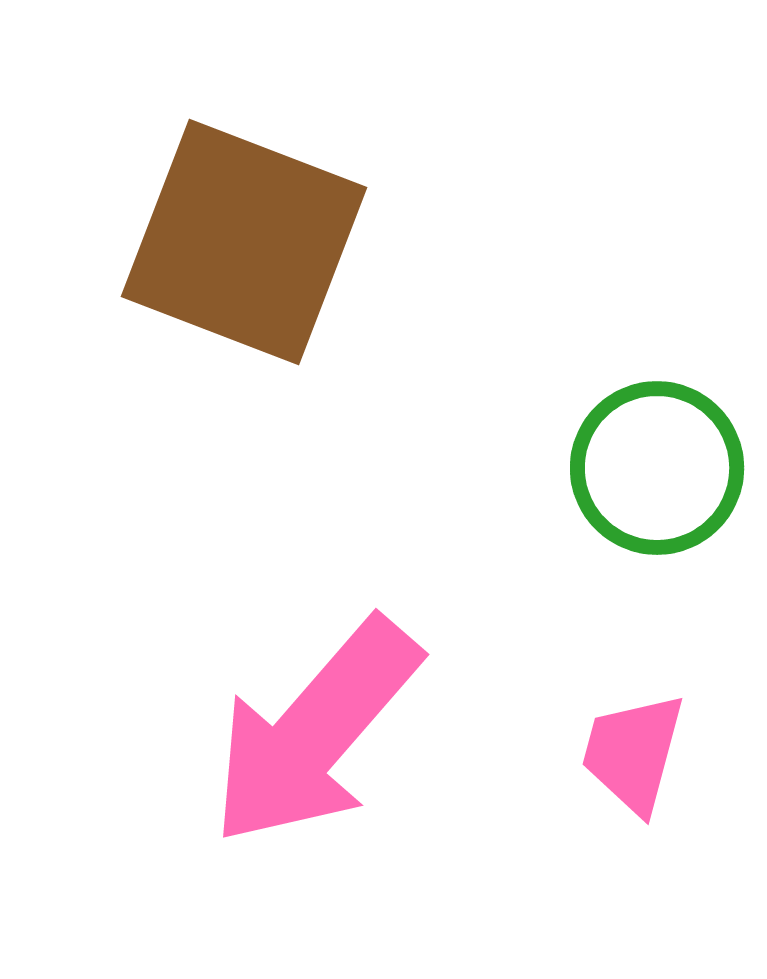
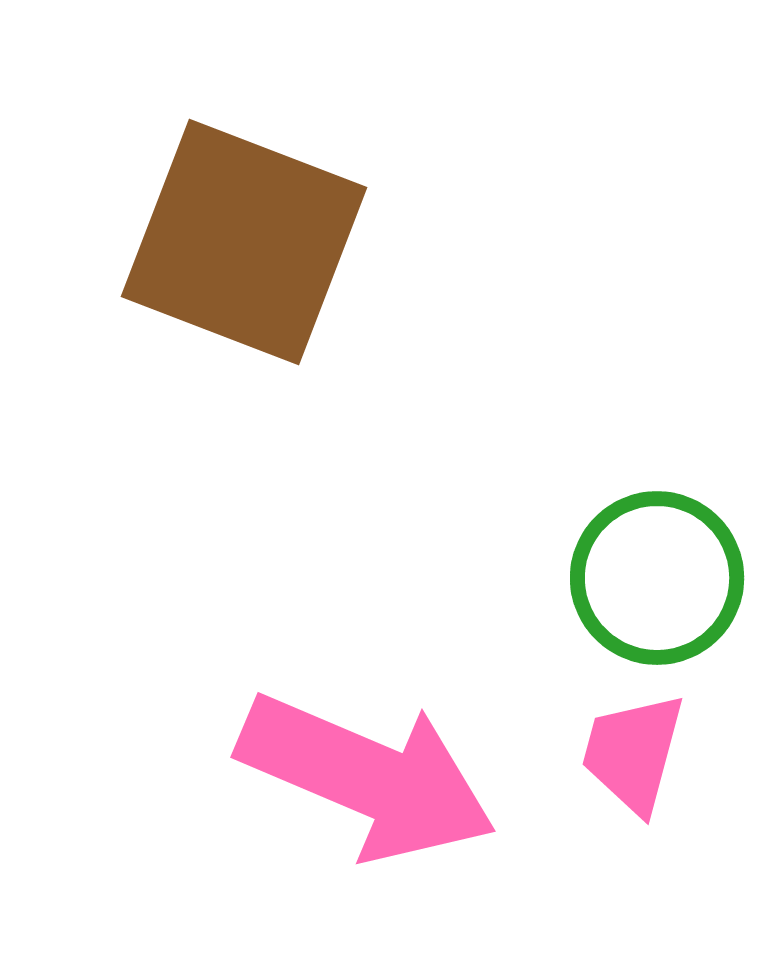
green circle: moved 110 px down
pink arrow: moved 52 px right, 45 px down; rotated 108 degrees counterclockwise
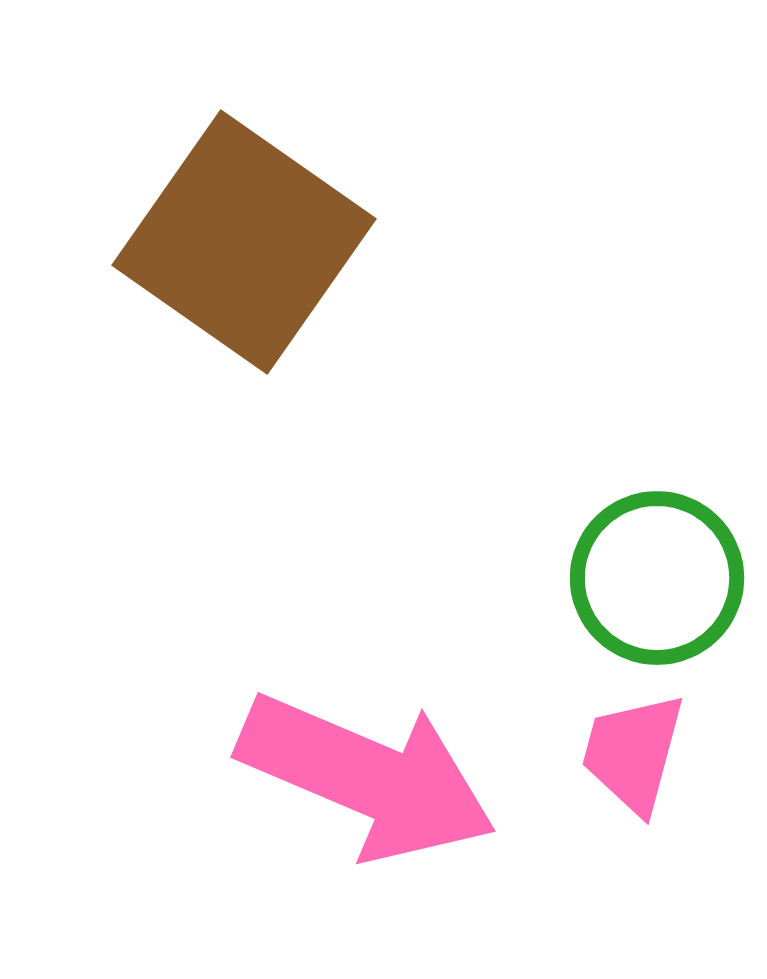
brown square: rotated 14 degrees clockwise
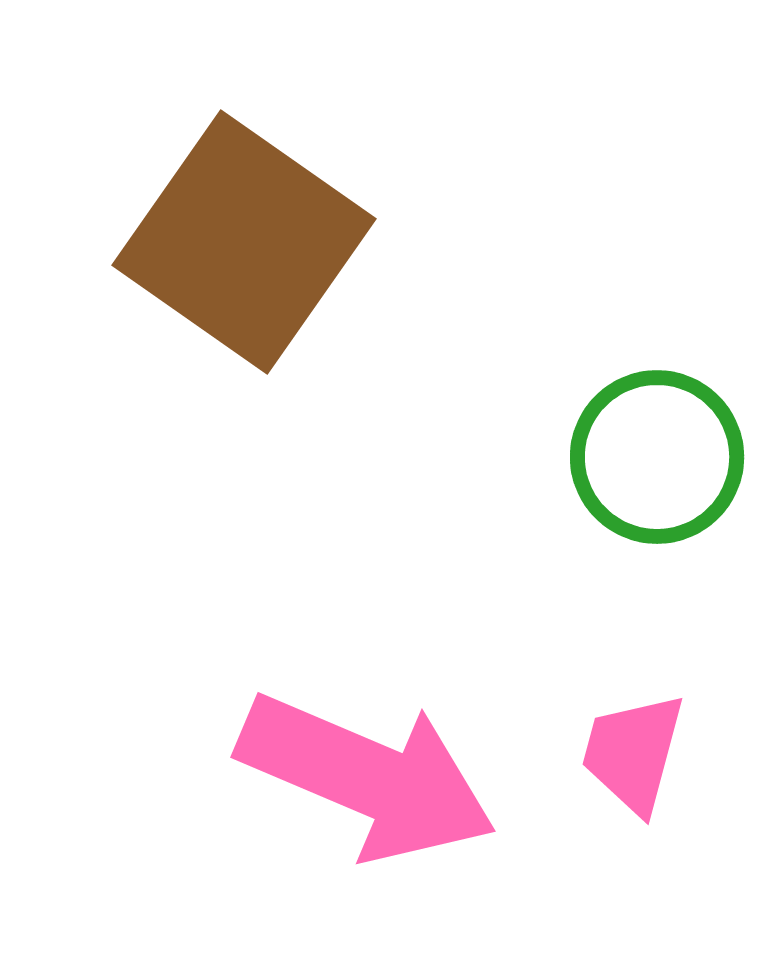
green circle: moved 121 px up
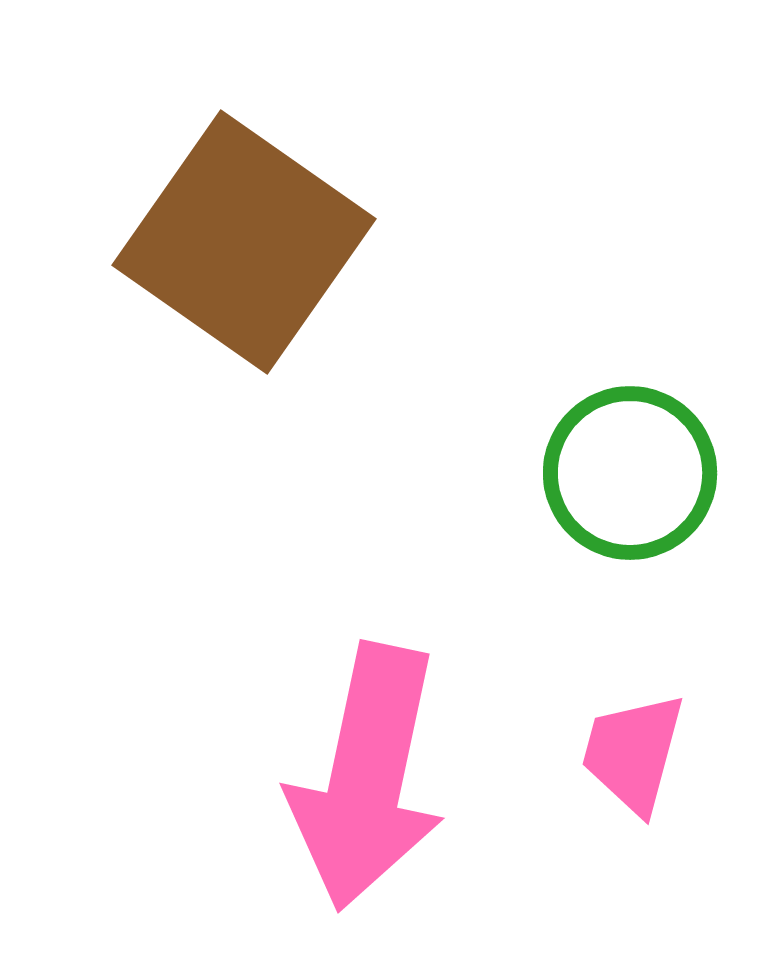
green circle: moved 27 px left, 16 px down
pink arrow: rotated 79 degrees clockwise
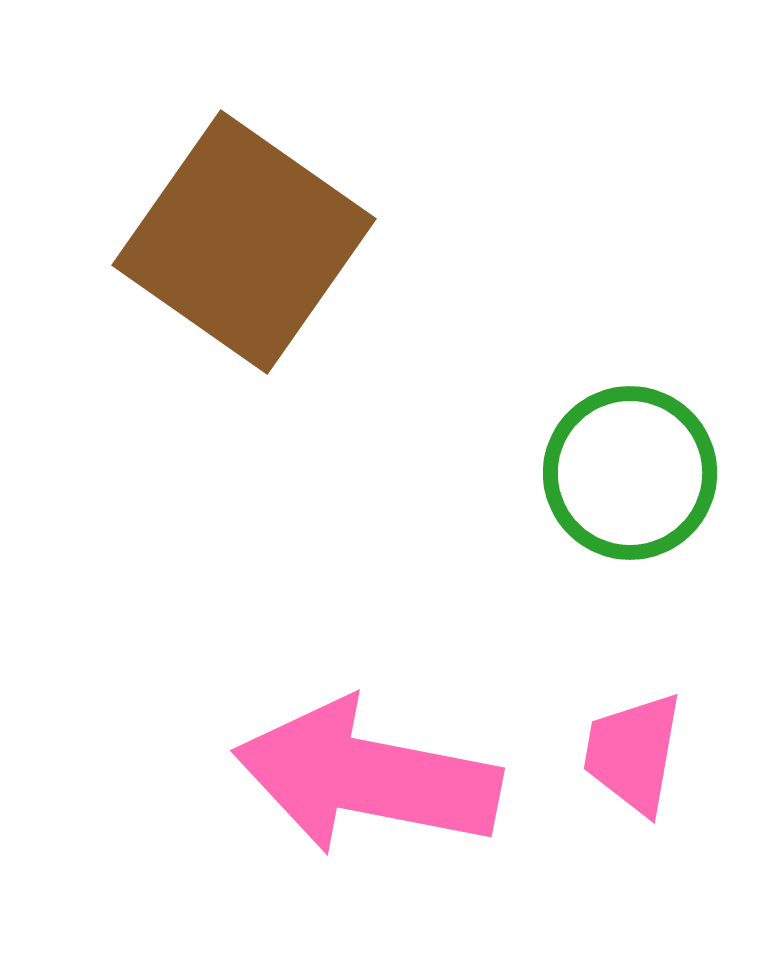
pink trapezoid: rotated 5 degrees counterclockwise
pink arrow: rotated 89 degrees clockwise
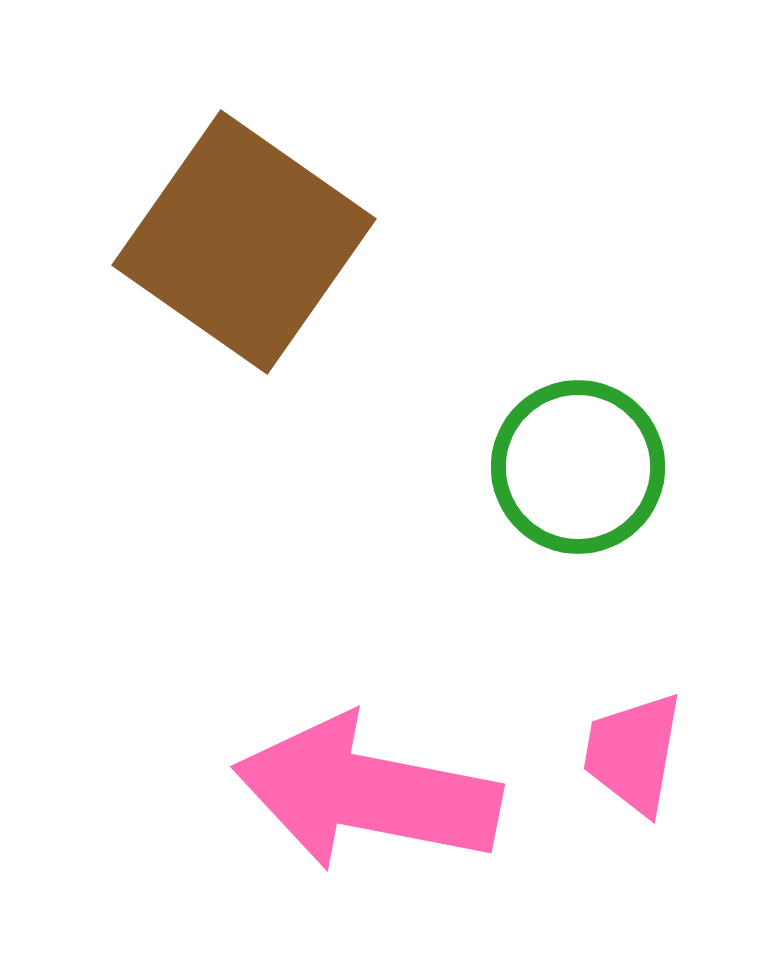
green circle: moved 52 px left, 6 px up
pink arrow: moved 16 px down
